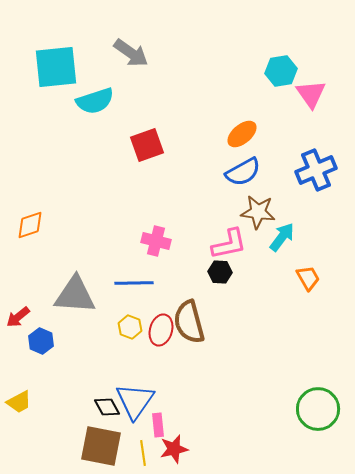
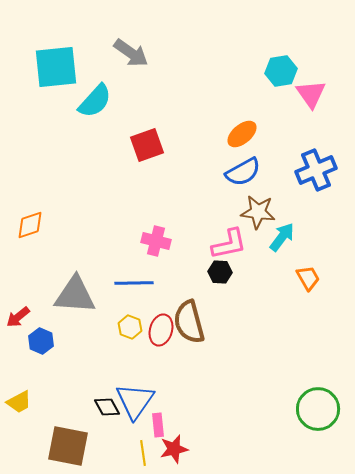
cyan semicircle: rotated 30 degrees counterclockwise
brown square: moved 33 px left
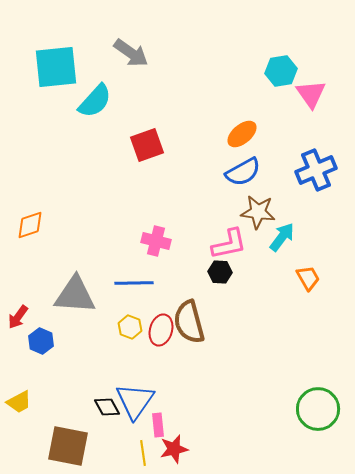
red arrow: rotated 15 degrees counterclockwise
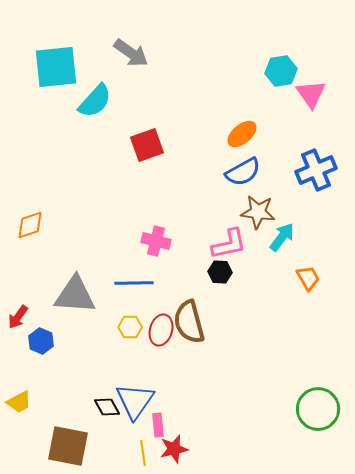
yellow hexagon: rotated 20 degrees counterclockwise
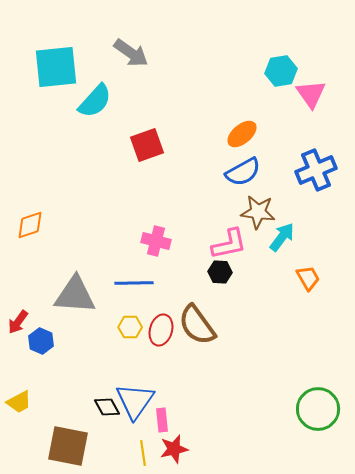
red arrow: moved 5 px down
brown semicircle: moved 8 px right, 3 px down; rotated 21 degrees counterclockwise
pink rectangle: moved 4 px right, 5 px up
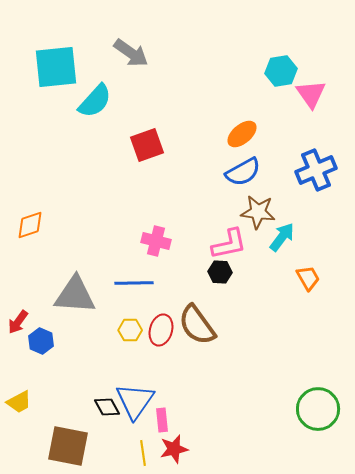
yellow hexagon: moved 3 px down
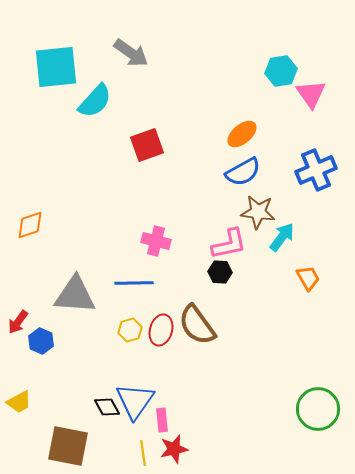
yellow hexagon: rotated 15 degrees counterclockwise
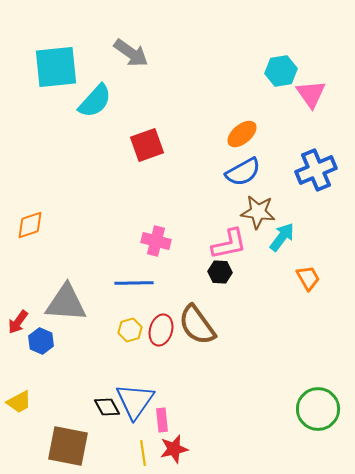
gray triangle: moved 9 px left, 8 px down
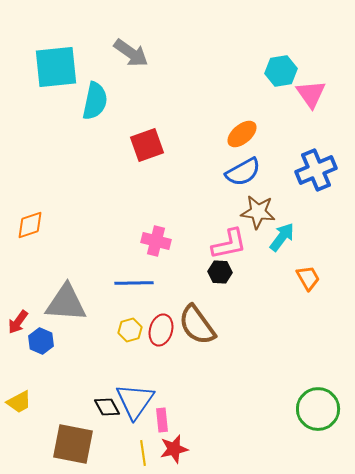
cyan semicircle: rotated 30 degrees counterclockwise
brown square: moved 5 px right, 2 px up
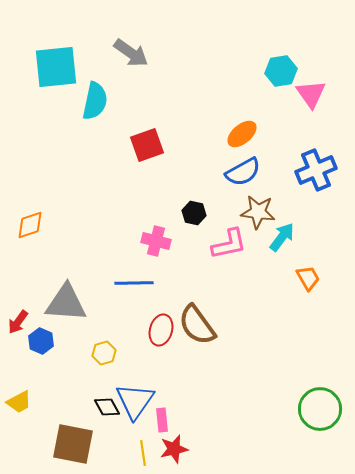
black hexagon: moved 26 px left, 59 px up; rotated 10 degrees clockwise
yellow hexagon: moved 26 px left, 23 px down
green circle: moved 2 px right
